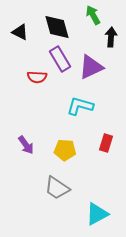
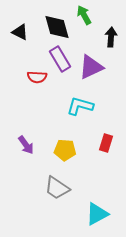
green arrow: moved 9 px left
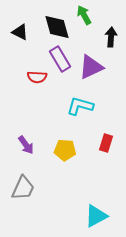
gray trapezoid: moved 34 px left; rotated 100 degrees counterclockwise
cyan triangle: moved 1 px left, 2 px down
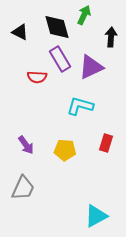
green arrow: rotated 54 degrees clockwise
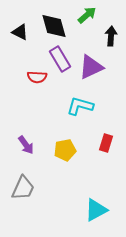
green arrow: moved 3 px right; rotated 24 degrees clockwise
black diamond: moved 3 px left, 1 px up
black arrow: moved 1 px up
yellow pentagon: rotated 15 degrees counterclockwise
cyan triangle: moved 6 px up
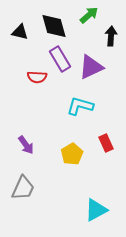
green arrow: moved 2 px right
black triangle: rotated 12 degrees counterclockwise
red rectangle: rotated 42 degrees counterclockwise
yellow pentagon: moved 7 px right, 4 px down; rotated 20 degrees counterclockwise
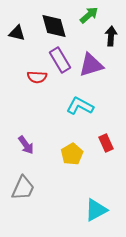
black triangle: moved 3 px left, 1 px down
purple rectangle: moved 1 px down
purple triangle: moved 2 px up; rotated 8 degrees clockwise
cyan L-shape: rotated 12 degrees clockwise
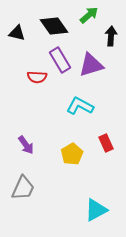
black diamond: rotated 20 degrees counterclockwise
